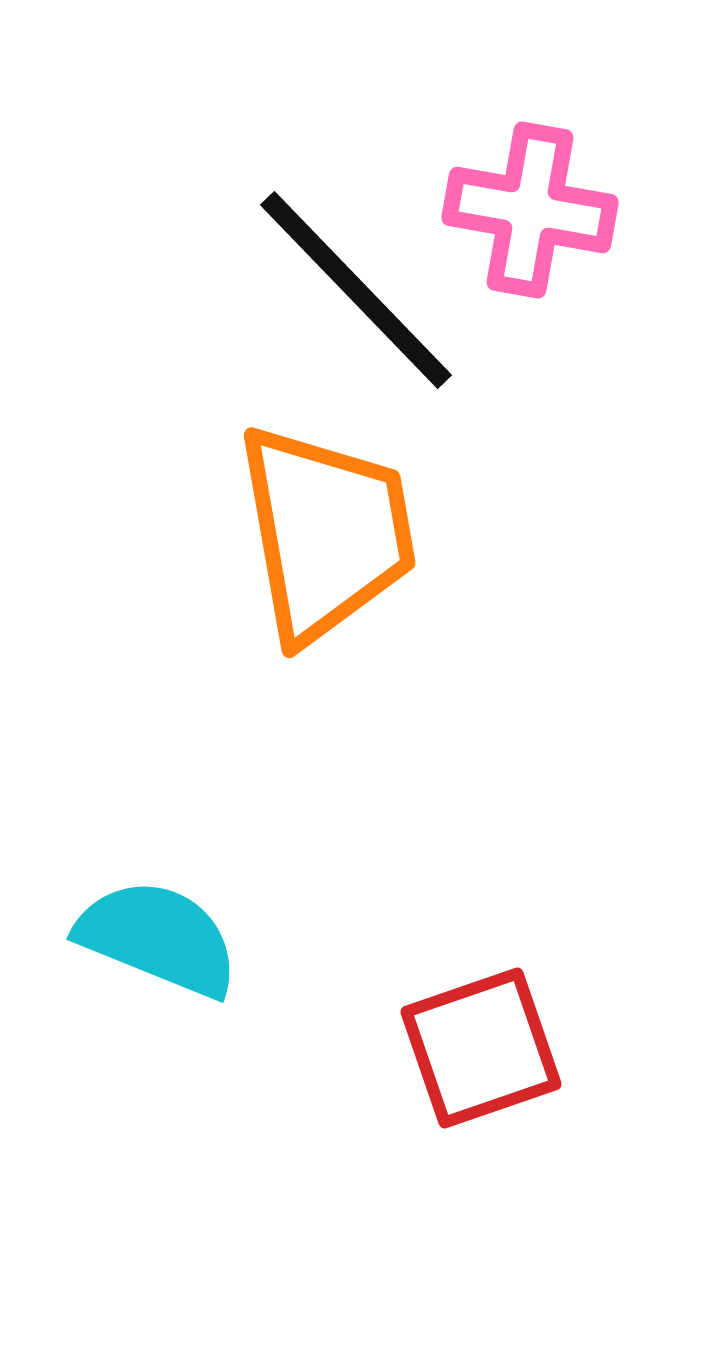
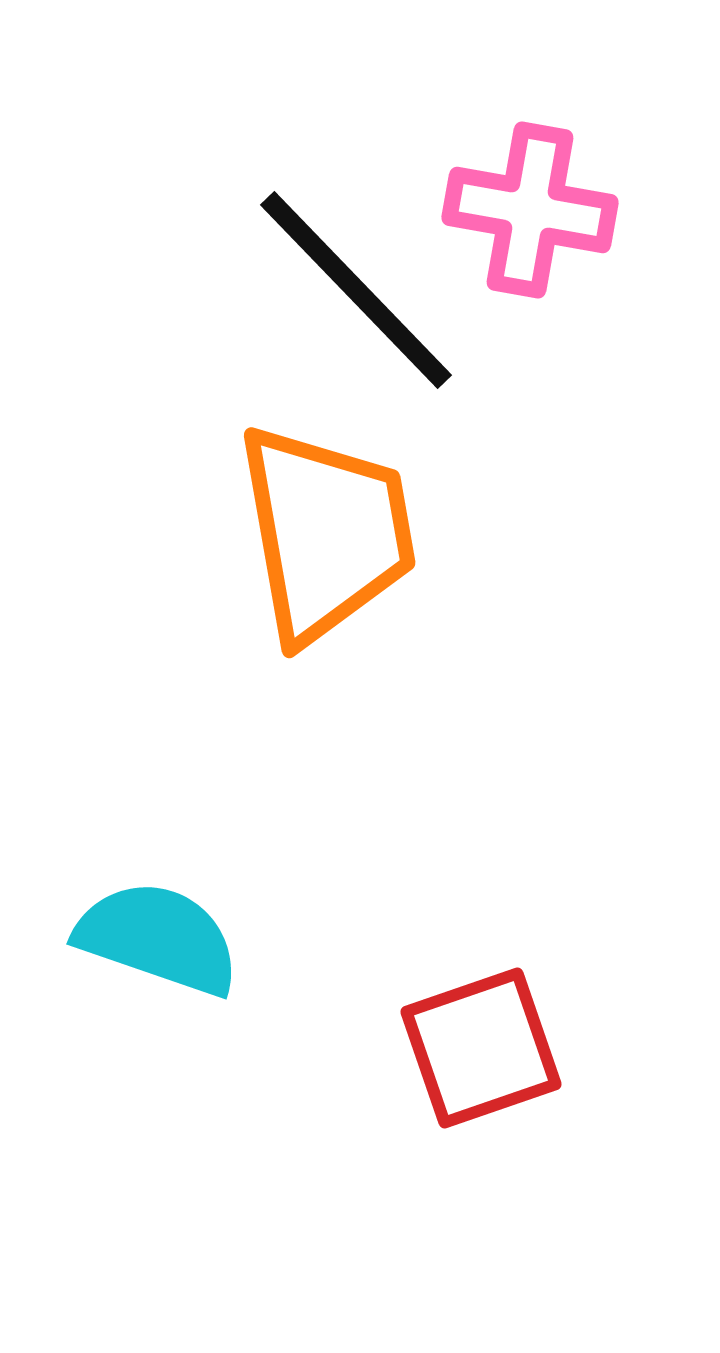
cyan semicircle: rotated 3 degrees counterclockwise
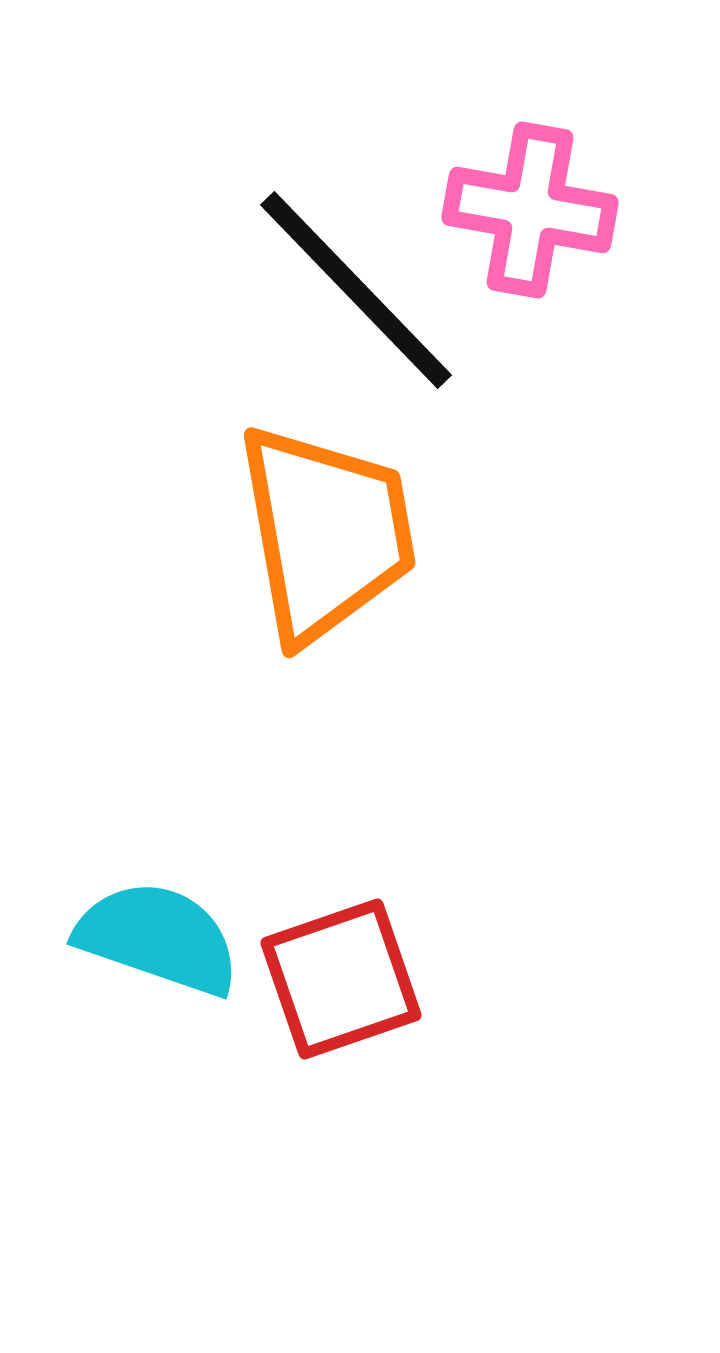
red square: moved 140 px left, 69 px up
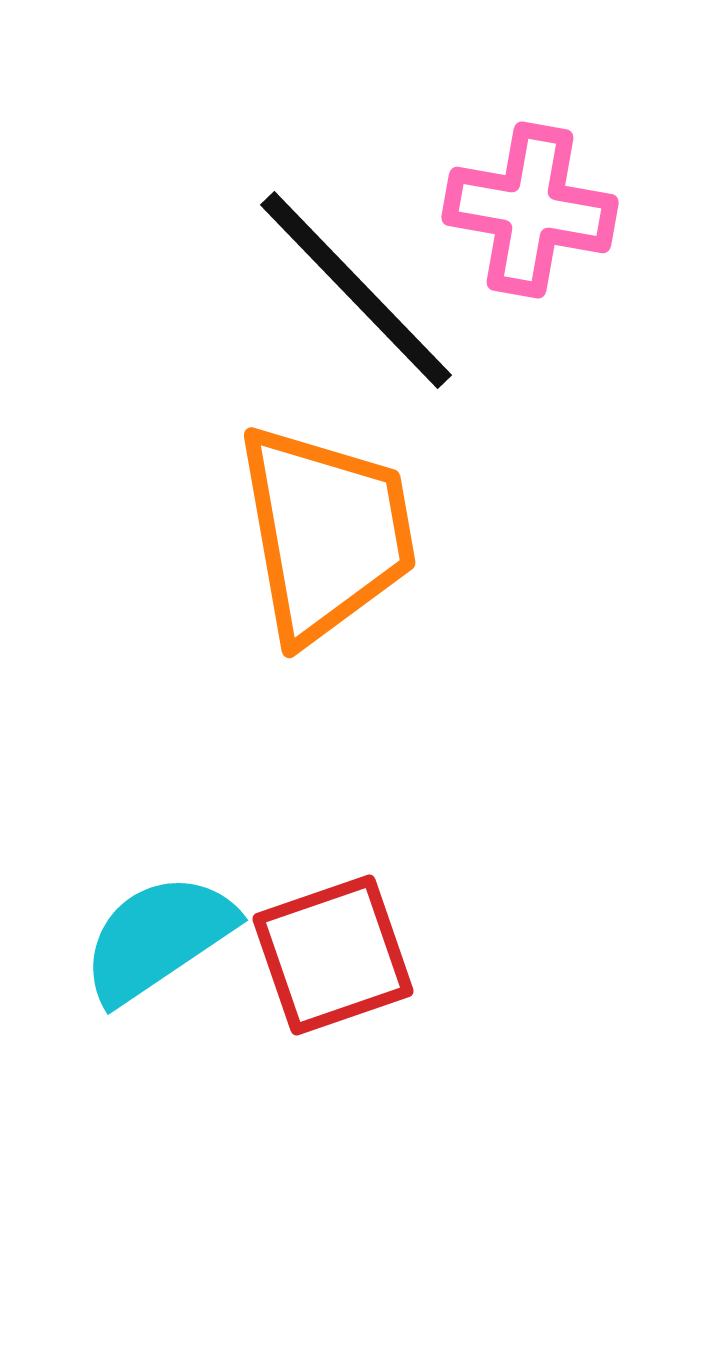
cyan semicircle: rotated 53 degrees counterclockwise
red square: moved 8 px left, 24 px up
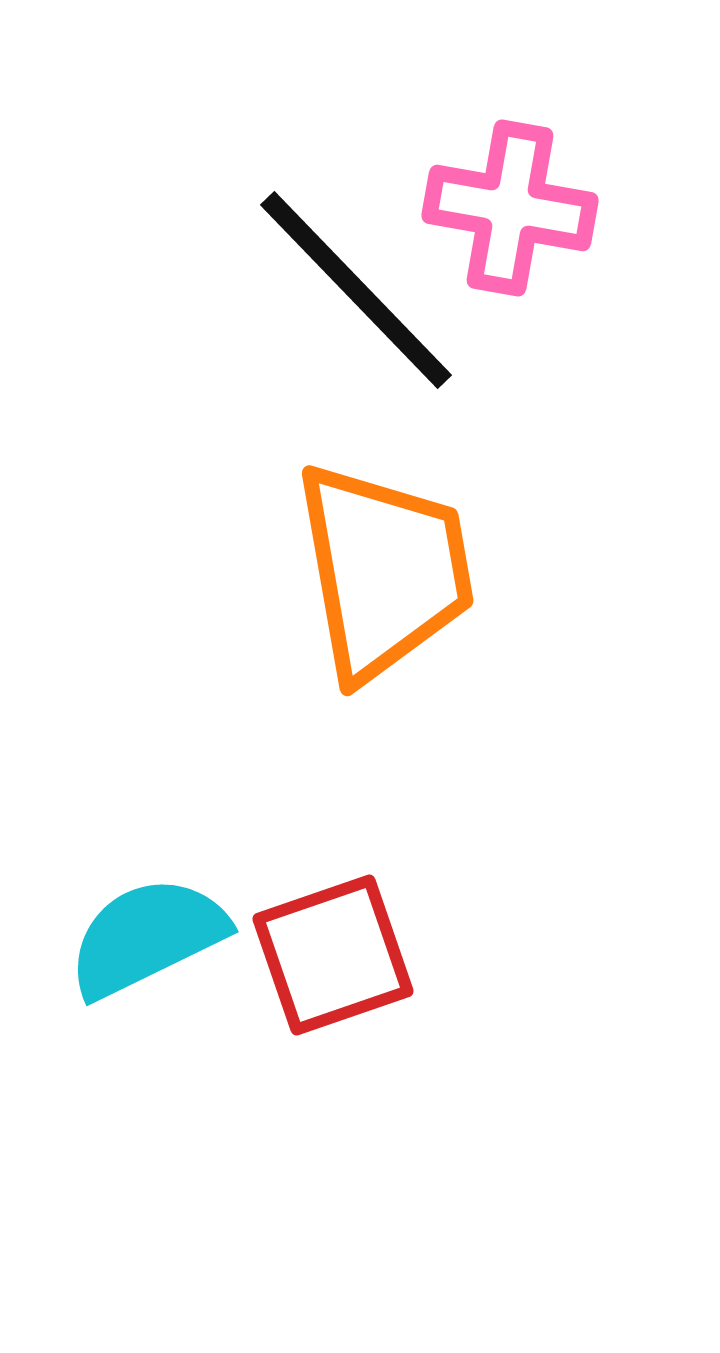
pink cross: moved 20 px left, 2 px up
orange trapezoid: moved 58 px right, 38 px down
cyan semicircle: moved 11 px left, 1 px up; rotated 8 degrees clockwise
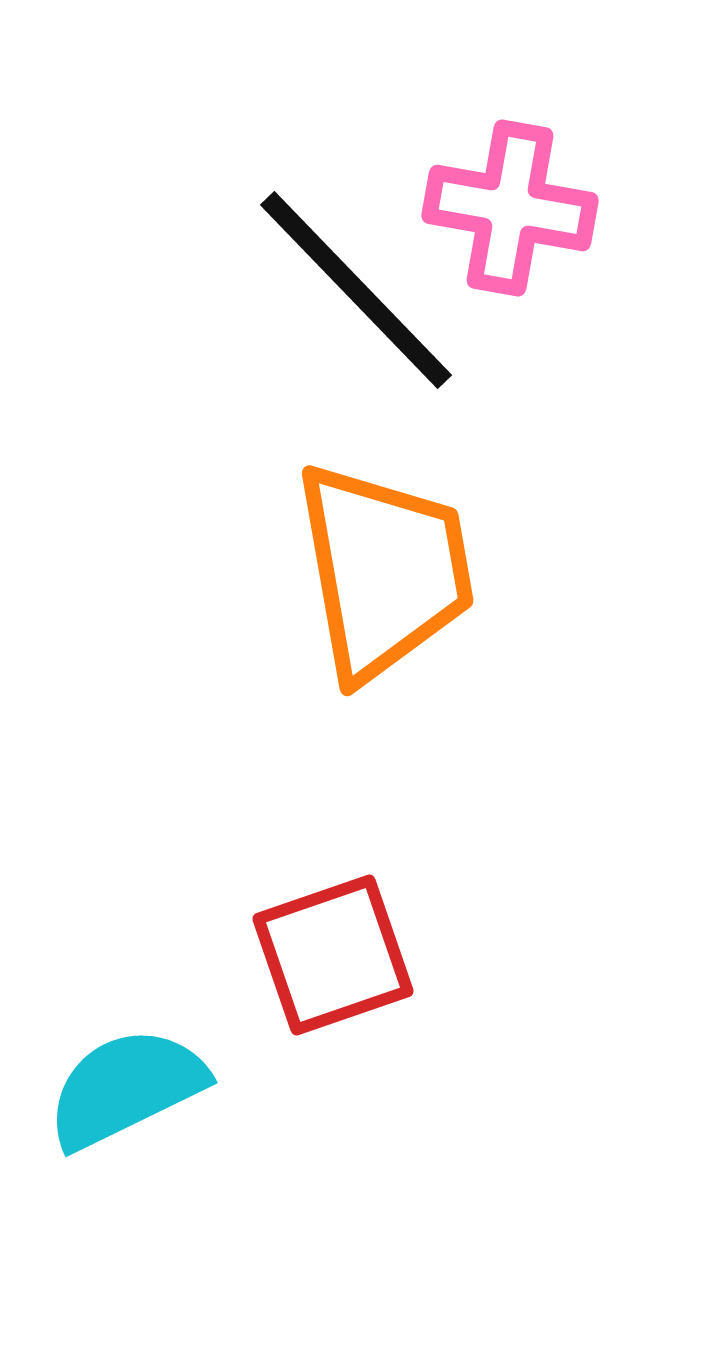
cyan semicircle: moved 21 px left, 151 px down
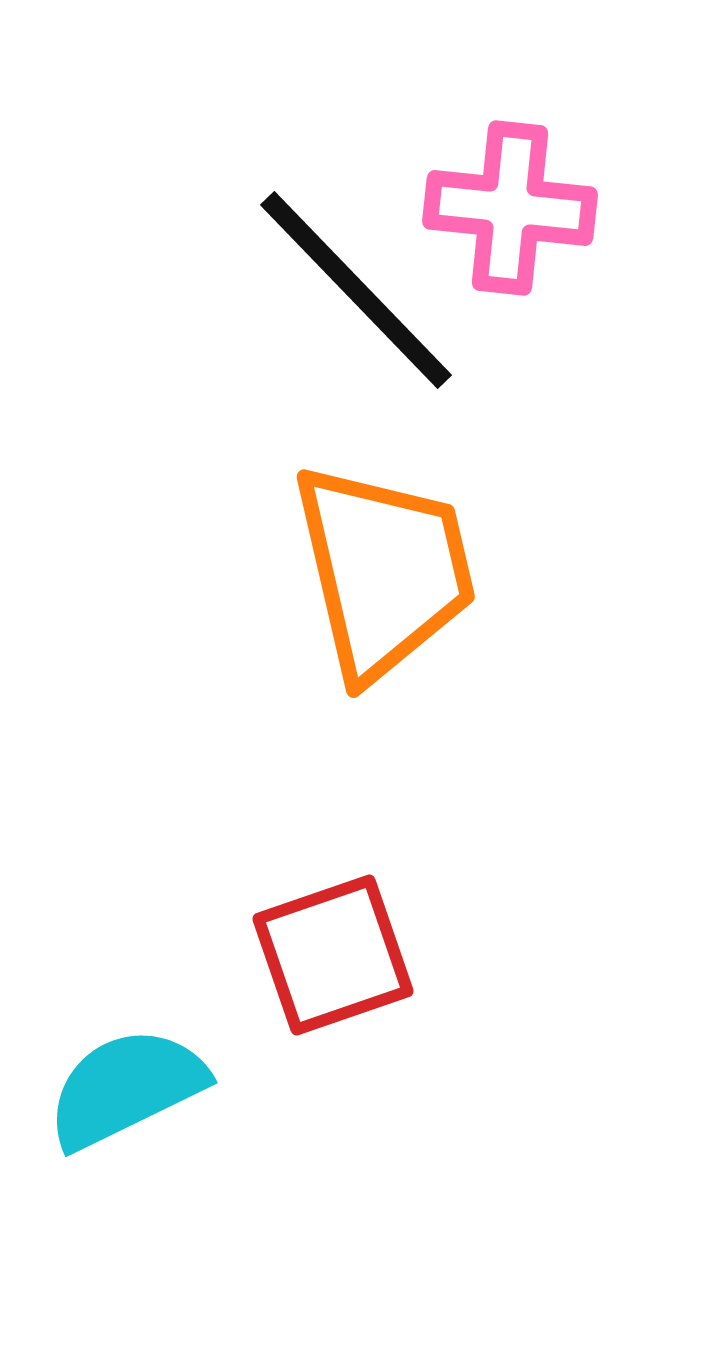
pink cross: rotated 4 degrees counterclockwise
orange trapezoid: rotated 3 degrees counterclockwise
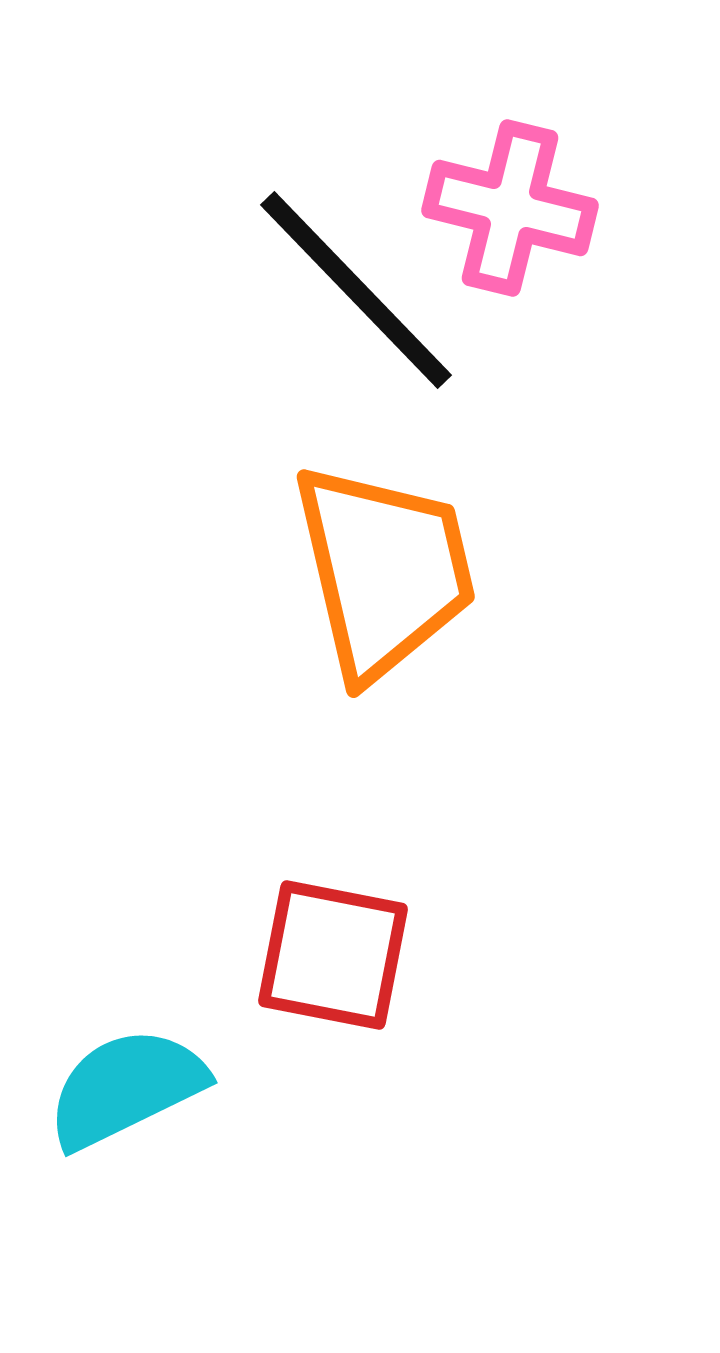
pink cross: rotated 8 degrees clockwise
red square: rotated 30 degrees clockwise
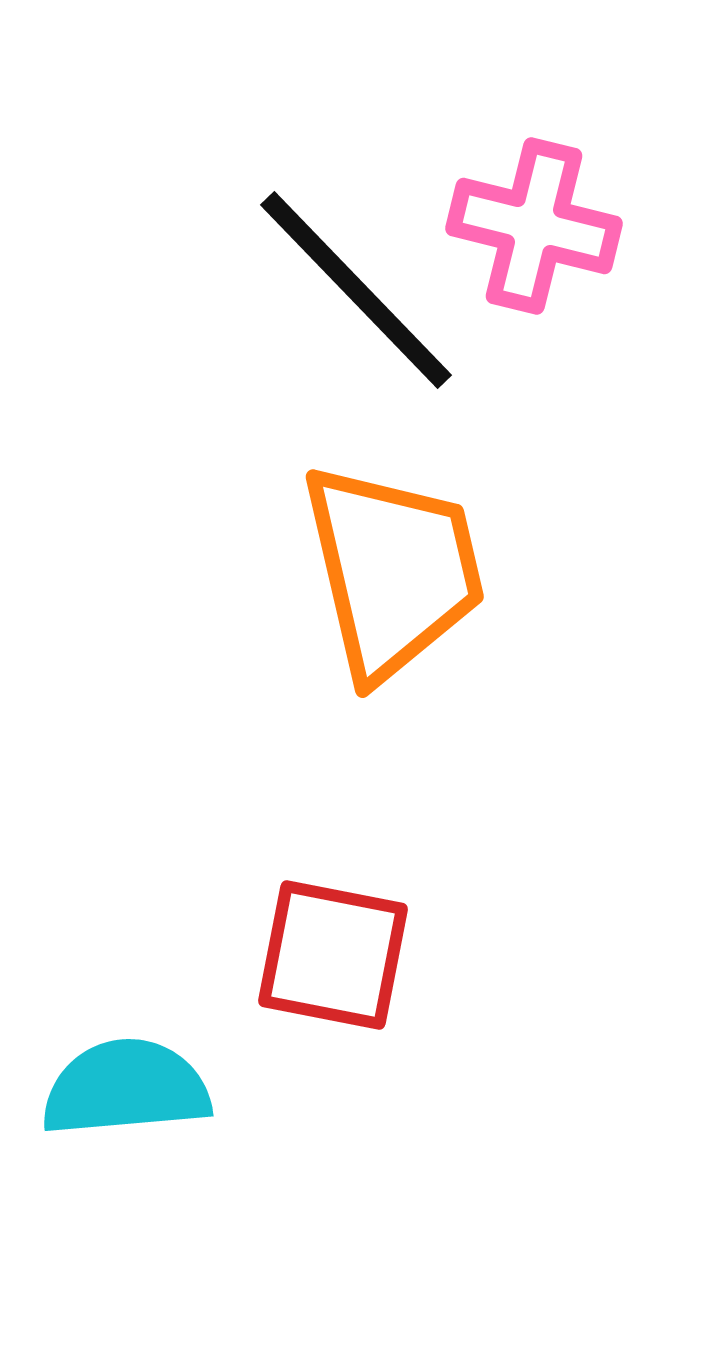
pink cross: moved 24 px right, 18 px down
orange trapezoid: moved 9 px right
cyan semicircle: rotated 21 degrees clockwise
